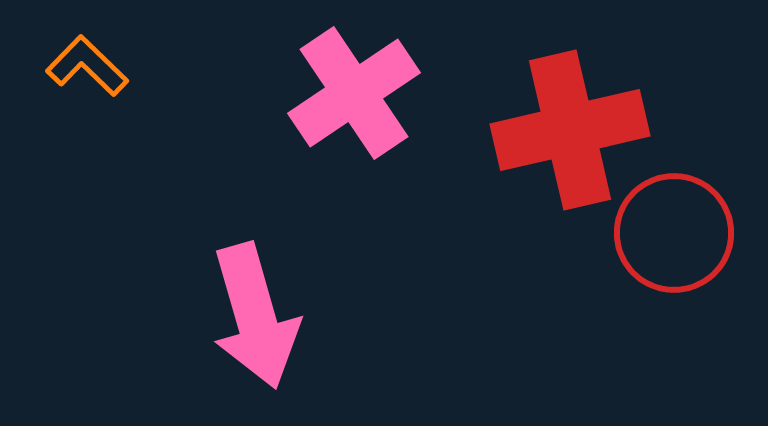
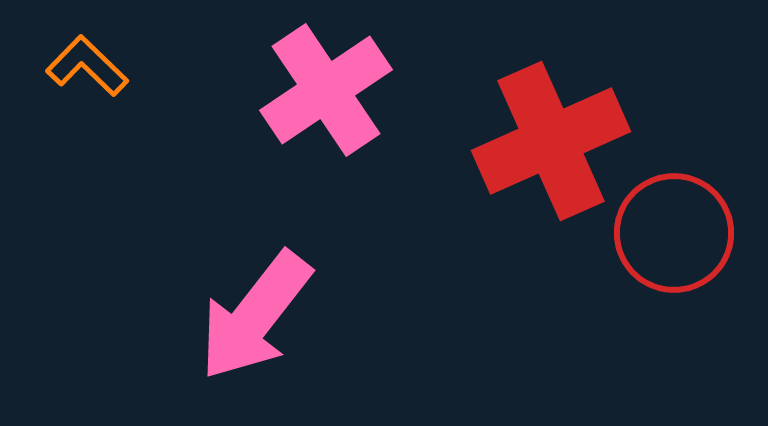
pink cross: moved 28 px left, 3 px up
red cross: moved 19 px left, 11 px down; rotated 11 degrees counterclockwise
pink arrow: rotated 54 degrees clockwise
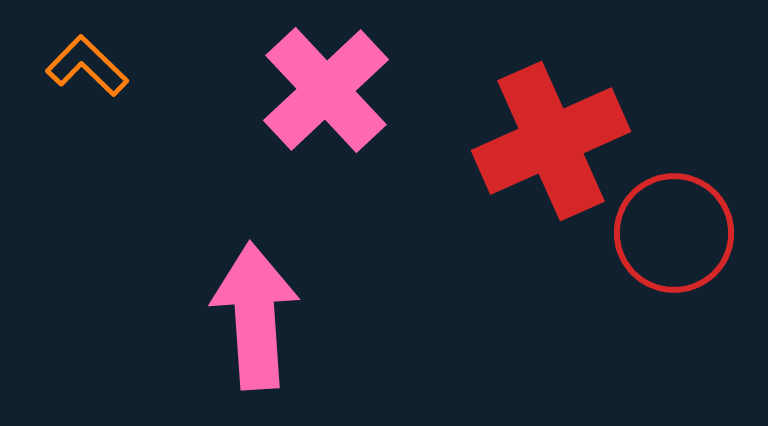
pink cross: rotated 9 degrees counterclockwise
pink arrow: rotated 138 degrees clockwise
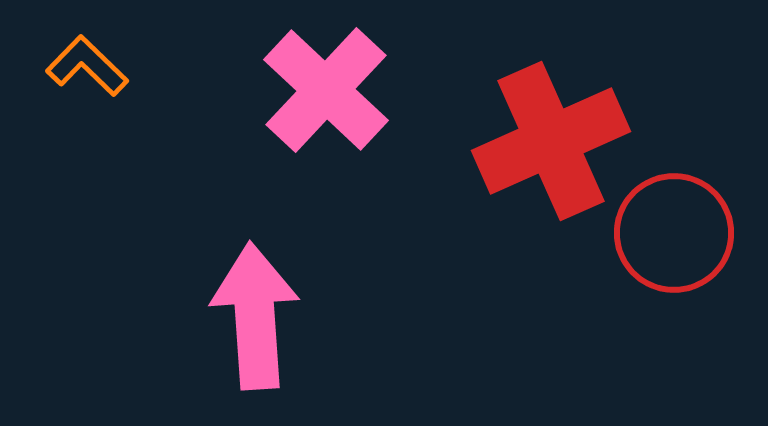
pink cross: rotated 4 degrees counterclockwise
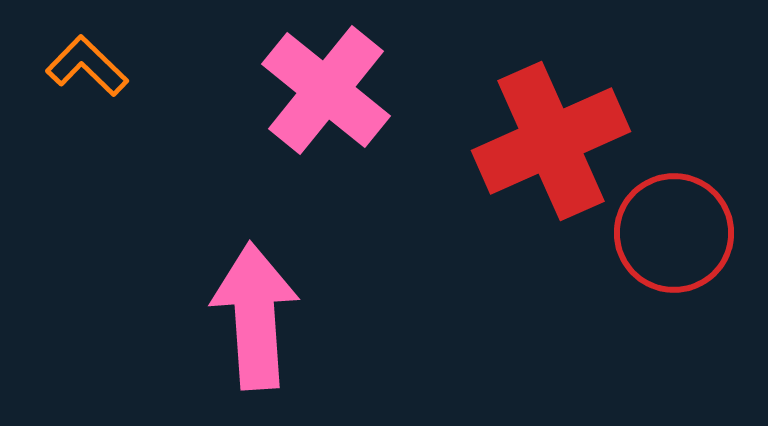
pink cross: rotated 4 degrees counterclockwise
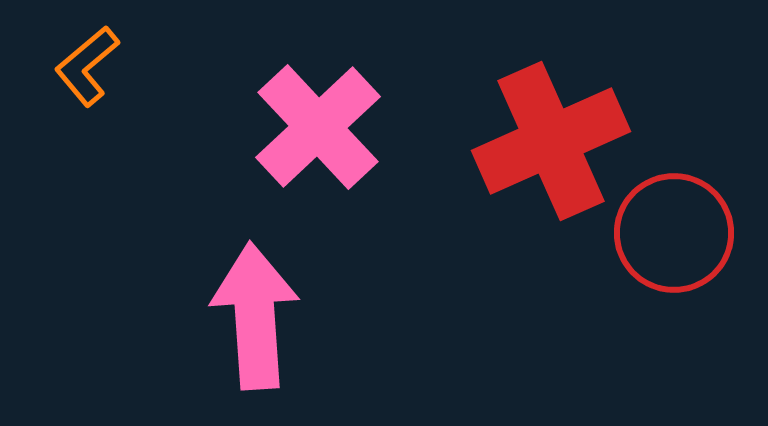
orange L-shape: rotated 84 degrees counterclockwise
pink cross: moved 8 px left, 37 px down; rotated 8 degrees clockwise
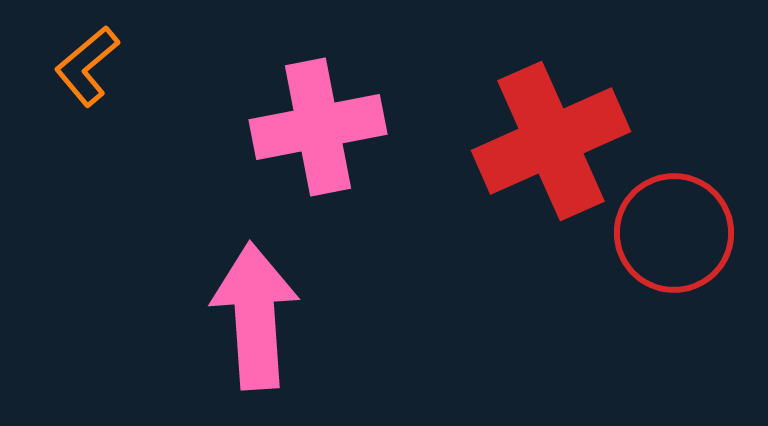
pink cross: rotated 32 degrees clockwise
